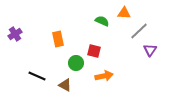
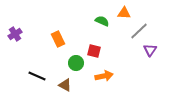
orange rectangle: rotated 14 degrees counterclockwise
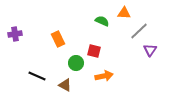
purple cross: rotated 24 degrees clockwise
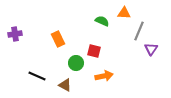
gray line: rotated 24 degrees counterclockwise
purple triangle: moved 1 px right, 1 px up
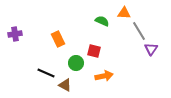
gray line: rotated 54 degrees counterclockwise
black line: moved 9 px right, 3 px up
